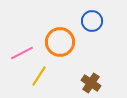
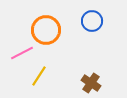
orange circle: moved 14 px left, 12 px up
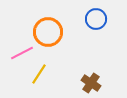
blue circle: moved 4 px right, 2 px up
orange circle: moved 2 px right, 2 px down
yellow line: moved 2 px up
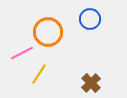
blue circle: moved 6 px left
brown cross: rotated 12 degrees clockwise
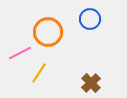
pink line: moved 2 px left
yellow line: moved 1 px up
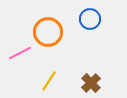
yellow line: moved 10 px right, 8 px down
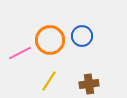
blue circle: moved 8 px left, 17 px down
orange circle: moved 2 px right, 8 px down
brown cross: moved 2 px left, 1 px down; rotated 36 degrees clockwise
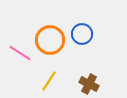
blue circle: moved 2 px up
pink line: rotated 60 degrees clockwise
brown cross: rotated 36 degrees clockwise
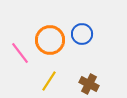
pink line: rotated 20 degrees clockwise
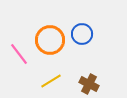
pink line: moved 1 px left, 1 px down
yellow line: moved 2 px right; rotated 25 degrees clockwise
